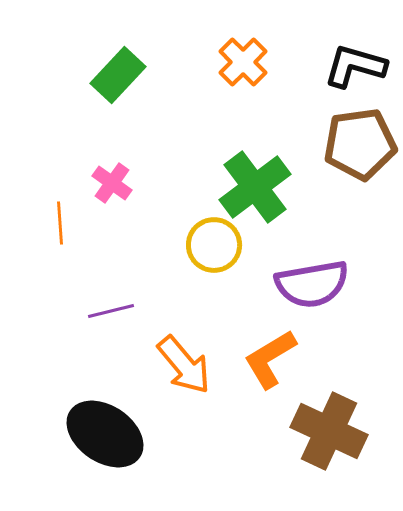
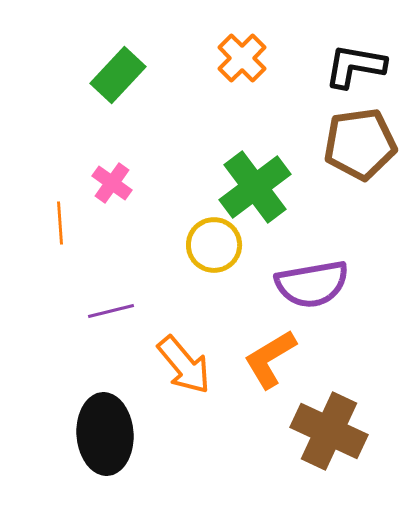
orange cross: moved 1 px left, 4 px up
black L-shape: rotated 6 degrees counterclockwise
black ellipse: rotated 52 degrees clockwise
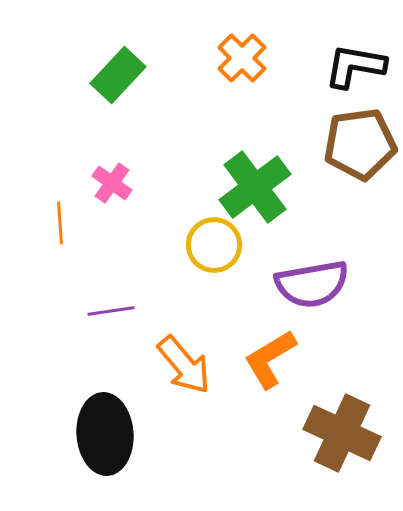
purple line: rotated 6 degrees clockwise
brown cross: moved 13 px right, 2 px down
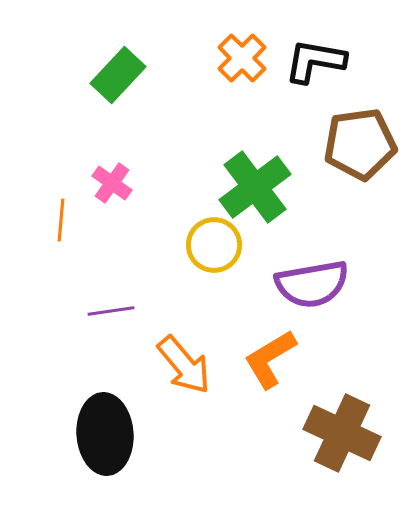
black L-shape: moved 40 px left, 5 px up
orange line: moved 1 px right, 3 px up; rotated 9 degrees clockwise
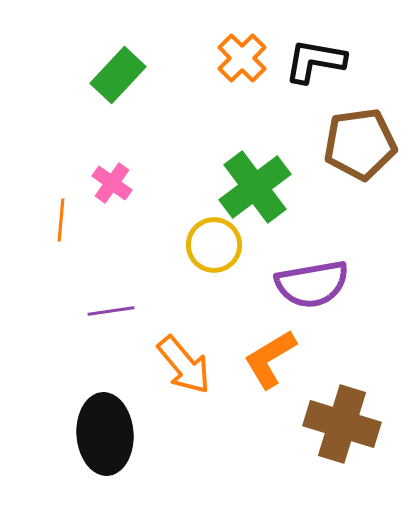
brown cross: moved 9 px up; rotated 8 degrees counterclockwise
